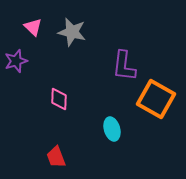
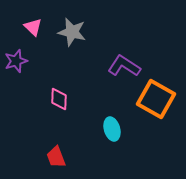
purple L-shape: rotated 116 degrees clockwise
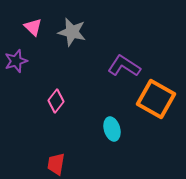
pink diamond: moved 3 px left, 2 px down; rotated 35 degrees clockwise
red trapezoid: moved 7 px down; rotated 30 degrees clockwise
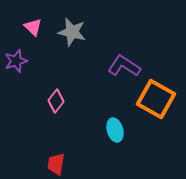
cyan ellipse: moved 3 px right, 1 px down
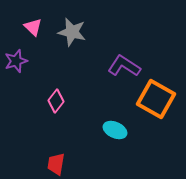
cyan ellipse: rotated 50 degrees counterclockwise
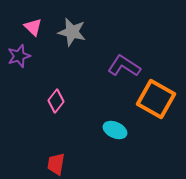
purple star: moved 3 px right, 5 px up
